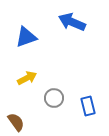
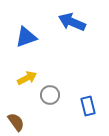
gray circle: moved 4 px left, 3 px up
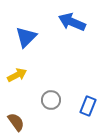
blue triangle: rotated 25 degrees counterclockwise
yellow arrow: moved 10 px left, 3 px up
gray circle: moved 1 px right, 5 px down
blue rectangle: rotated 36 degrees clockwise
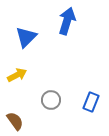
blue arrow: moved 5 px left, 1 px up; rotated 84 degrees clockwise
blue rectangle: moved 3 px right, 4 px up
brown semicircle: moved 1 px left, 1 px up
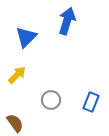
yellow arrow: rotated 18 degrees counterclockwise
brown semicircle: moved 2 px down
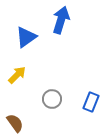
blue arrow: moved 6 px left, 1 px up
blue triangle: rotated 10 degrees clockwise
gray circle: moved 1 px right, 1 px up
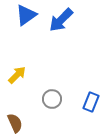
blue arrow: rotated 152 degrees counterclockwise
blue triangle: moved 22 px up
brown semicircle: rotated 12 degrees clockwise
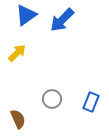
blue arrow: moved 1 px right
yellow arrow: moved 22 px up
brown semicircle: moved 3 px right, 4 px up
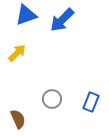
blue triangle: rotated 15 degrees clockwise
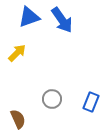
blue triangle: moved 3 px right, 2 px down
blue arrow: rotated 80 degrees counterclockwise
